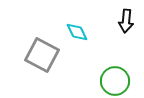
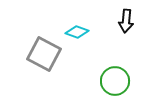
cyan diamond: rotated 45 degrees counterclockwise
gray square: moved 2 px right, 1 px up
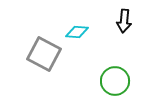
black arrow: moved 2 px left
cyan diamond: rotated 15 degrees counterclockwise
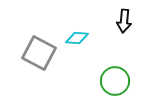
cyan diamond: moved 6 px down
gray square: moved 5 px left, 1 px up
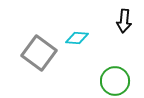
gray square: rotated 8 degrees clockwise
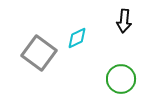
cyan diamond: rotated 30 degrees counterclockwise
green circle: moved 6 px right, 2 px up
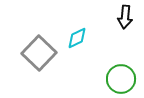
black arrow: moved 1 px right, 4 px up
gray square: rotated 8 degrees clockwise
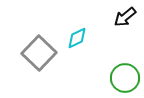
black arrow: rotated 45 degrees clockwise
green circle: moved 4 px right, 1 px up
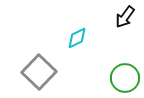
black arrow: rotated 15 degrees counterclockwise
gray square: moved 19 px down
